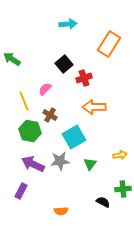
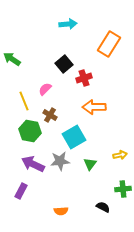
black semicircle: moved 5 px down
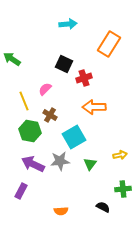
black square: rotated 24 degrees counterclockwise
